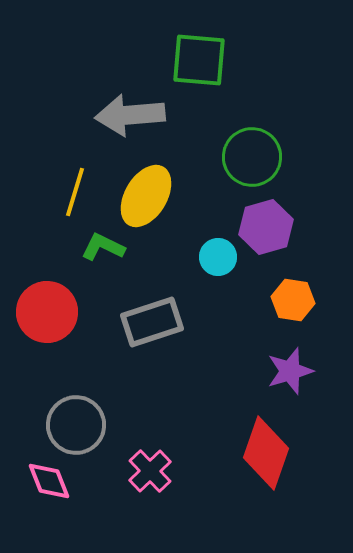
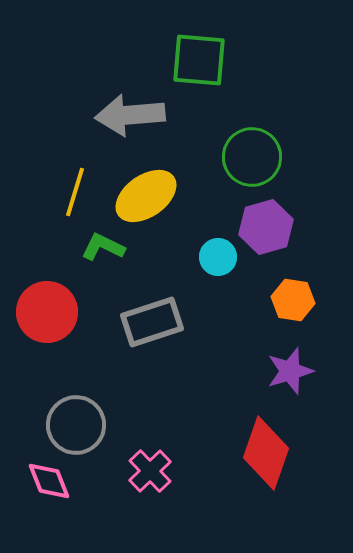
yellow ellipse: rotated 24 degrees clockwise
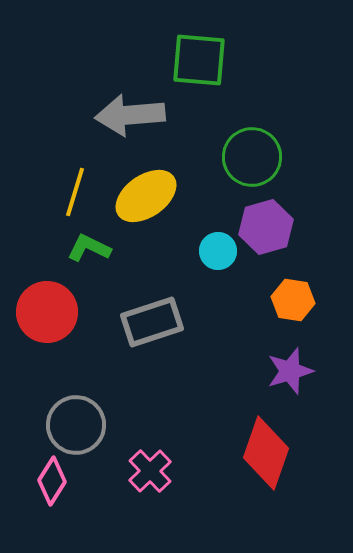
green L-shape: moved 14 px left, 1 px down
cyan circle: moved 6 px up
pink diamond: moved 3 px right; rotated 54 degrees clockwise
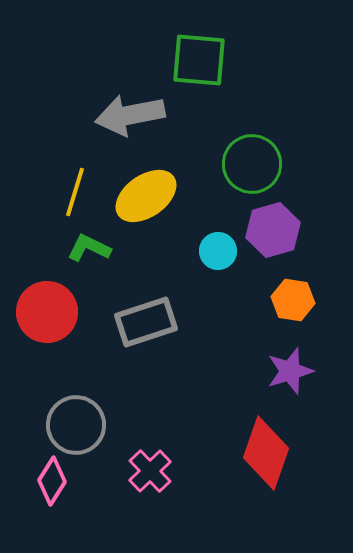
gray arrow: rotated 6 degrees counterclockwise
green circle: moved 7 px down
purple hexagon: moved 7 px right, 3 px down
gray rectangle: moved 6 px left
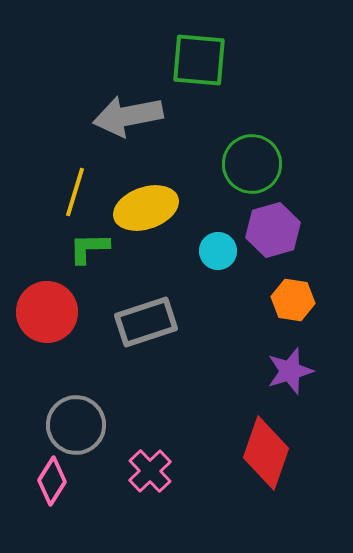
gray arrow: moved 2 px left, 1 px down
yellow ellipse: moved 12 px down; rotated 16 degrees clockwise
green L-shape: rotated 27 degrees counterclockwise
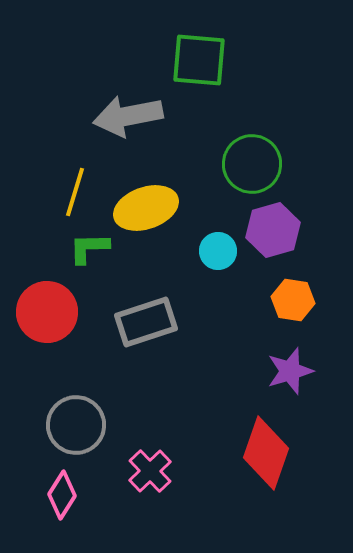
pink diamond: moved 10 px right, 14 px down
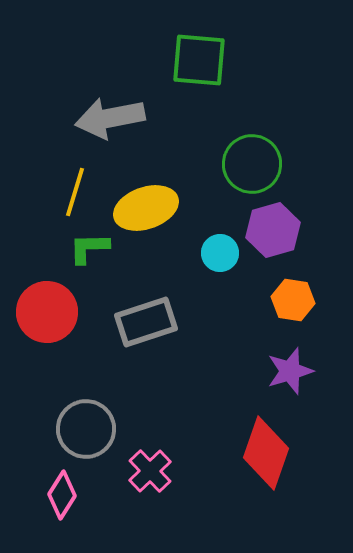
gray arrow: moved 18 px left, 2 px down
cyan circle: moved 2 px right, 2 px down
gray circle: moved 10 px right, 4 px down
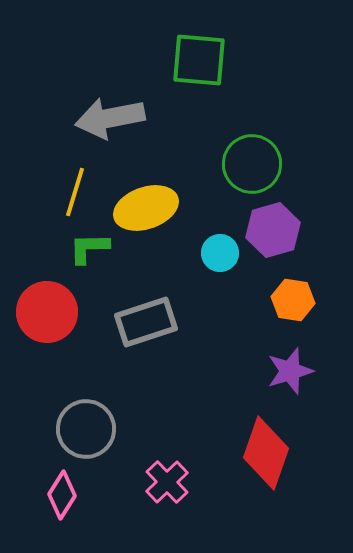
pink cross: moved 17 px right, 11 px down
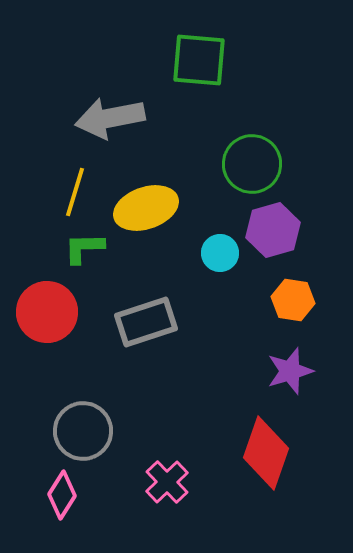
green L-shape: moved 5 px left
gray circle: moved 3 px left, 2 px down
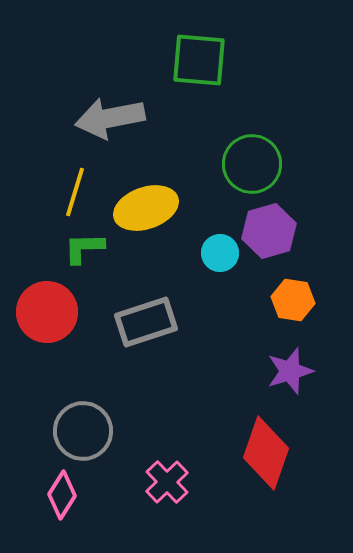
purple hexagon: moved 4 px left, 1 px down
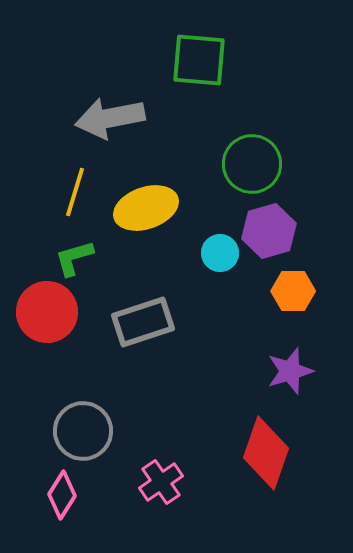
green L-shape: moved 10 px left, 10 px down; rotated 15 degrees counterclockwise
orange hexagon: moved 9 px up; rotated 9 degrees counterclockwise
gray rectangle: moved 3 px left
pink cross: moved 6 px left; rotated 9 degrees clockwise
